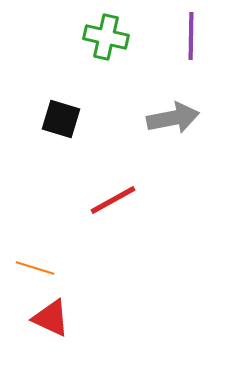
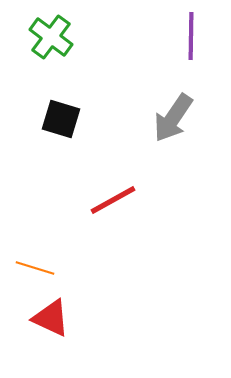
green cross: moved 55 px left; rotated 24 degrees clockwise
gray arrow: rotated 135 degrees clockwise
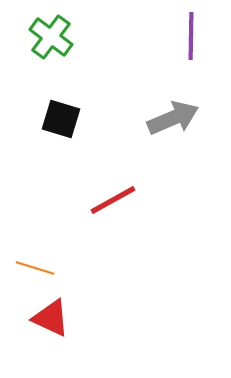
gray arrow: rotated 147 degrees counterclockwise
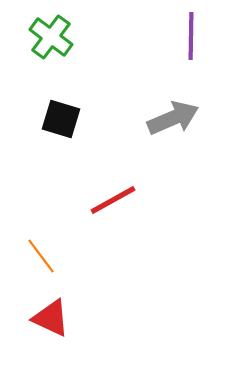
orange line: moved 6 px right, 12 px up; rotated 36 degrees clockwise
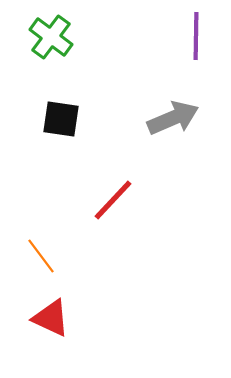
purple line: moved 5 px right
black square: rotated 9 degrees counterclockwise
red line: rotated 18 degrees counterclockwise
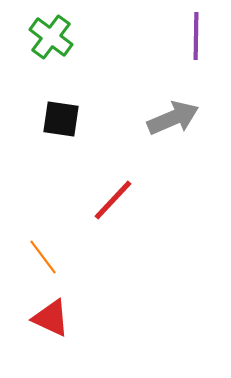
orange line: moved 2 px right, 1 px down
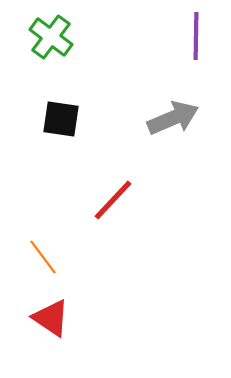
red triangle: rotated 9 degrees clockwise
